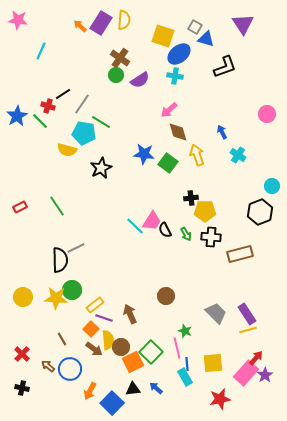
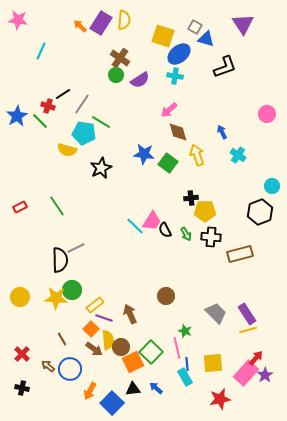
yellow circle at (23, 297): moved 3 px left
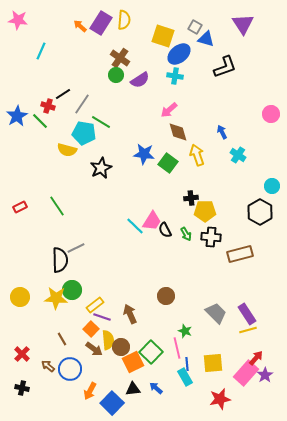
pink circle at (267, 114): moved 4 px right
black hexagon at (260, 212): rotated 10 degrees counterclockwise
purple line at (104, 318): moved 2 px left, 1 px up
